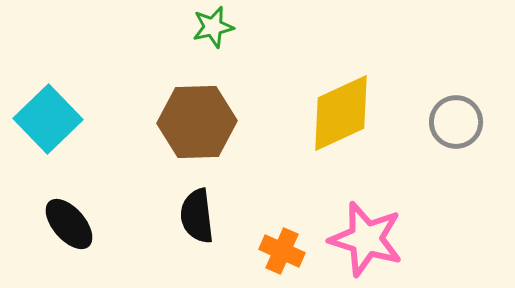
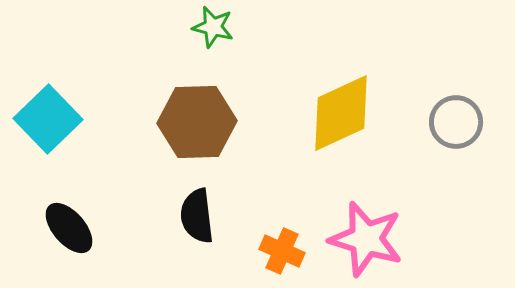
green star: rotated 27 degrees clockwise
black ellipse: moved 4 px down
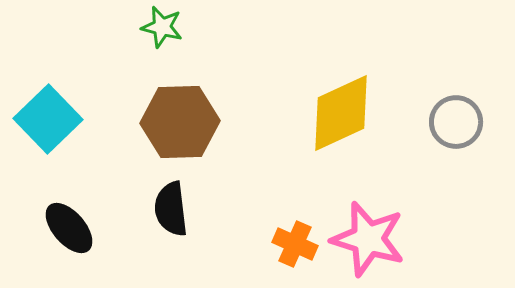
green star: moved 51 px left
brown hexagon: moved 17 px left
black semicircle: moved 26 px left, 7 px up
pink star: moved 2 px right
orange cross: moved 13 px right, 7 px up
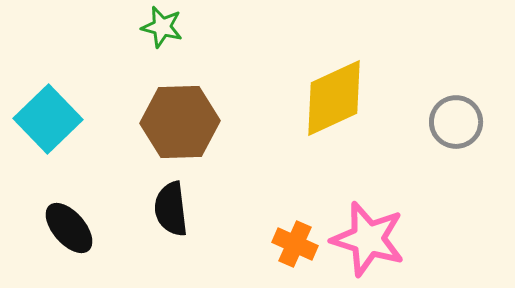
yellow diamond: moved 7 px left, 15 px up
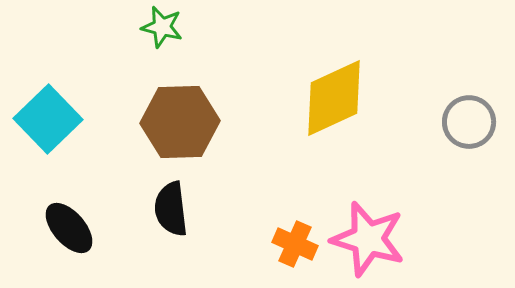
gray circle: moved 13 px right
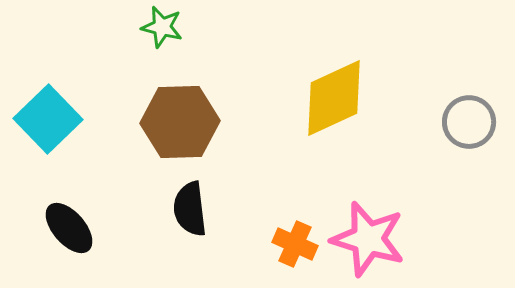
black semicircle: moved 19 px right
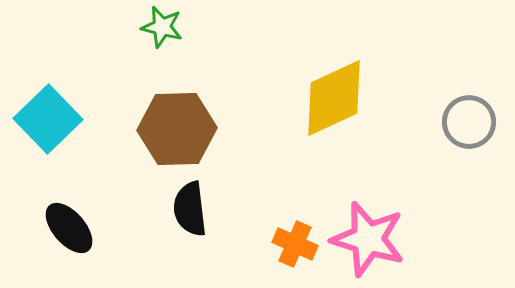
brown hexagon: moved 3 px left, 7 px down
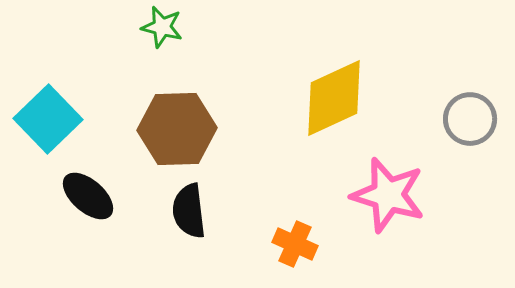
gray circle: moved 1 px right, 3 px up
black semicircle: moved 1 px left, 2 px down
black ellipse: moved 19 px right, 32 px up; rotated 8 degrees counterclockwise
pink star: moved 20 px right, 44 px up
